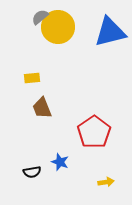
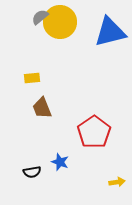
yellow circle: moved 2 px right, 5 px up
yellow arrow: moved 11 px right
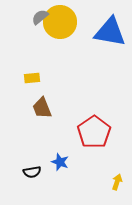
blue triangle: rotated 24 degrees clockwise
yellow arrow: rotated 63 degrees counterclockwise
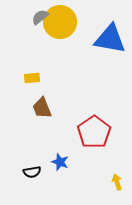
blue triangle: moved 7 px down
yellow arrow: rotated 35 degrees counterclockwise
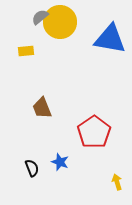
yellow rectangle: moved 6 px left, 27 px up
black semicircle: moved 4 px up; rotated 102 degrees counterclockwise
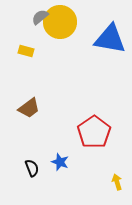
yellow rectangle: rotated 21 degrees clockwise
brown trapezoid: moved 13 px left; rotated 105 degrees counterclockwise
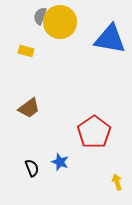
gray semicircle: moved 1 px up; rotated 30 degrees counterclockwise
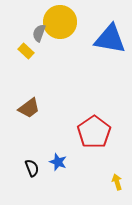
gray semicircle: moved 1 px left, 17 px down
yellow rectangle: rotated 28 degrees clockwise
blue star: moved 2 px left
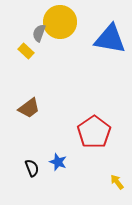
yellow arrow: rotated 21 degrees counterclockwise
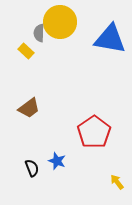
gray semicircle: rotated 18 degrees counterclockwise
blue star: moved 1 px left, 1 px up
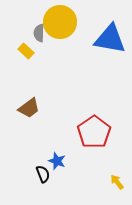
black semicircle: moved 11 px right, 6 px down
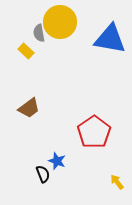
gray semicircle: rotated 12 degrees counterclockwise
